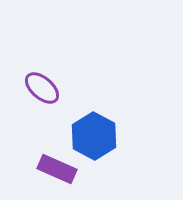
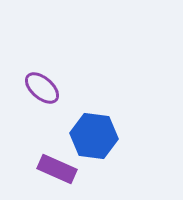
blue hexagon: rotated 21 degrees counterclockwise
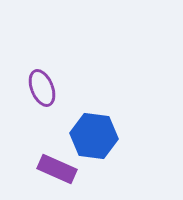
purple ellipse: rotated 27 degrees clockwise
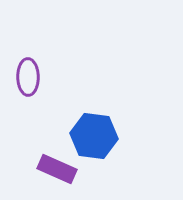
purple ellipse: moved 14 px left, 11 px up; rotated 21 degrees clockwise
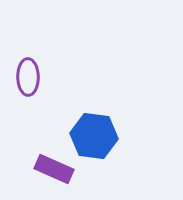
purple rectangle: moved 3 px left
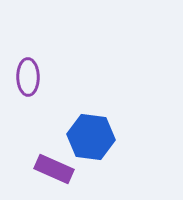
blue hexagon: moved 3 px left, 1 px down
